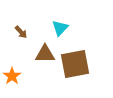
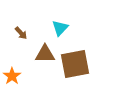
brown arrow: moved 1 px down
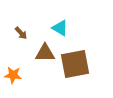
cyan triangle: rotated 42 degrees counterclockwise
brown triangle: moved 1 px up
orange star: moved 1 px right, 1 px up; rotated 30 degrees counterclockwise
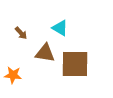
brown triangle: rotated 10 degrees clockwise
brown square: rotated 12 degrees clockwise
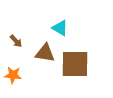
brown arrow: moved 5 px left, 8 px down
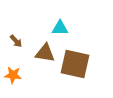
cyan triangle: rotated 30 degrees counterclockwise
brown square: rotated 12 degrees clockwise
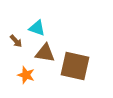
cyan triangle: moved 23 px left; rotated 18 degrees clockwise
brown square: moved 2 px down
orange star: moved 13 px right; rotated 12 degrees clockwise
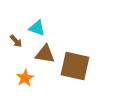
brown triangle: moved 1 px down
orange star: moved 1 px left, 3 px down; rotated 24 degrees clockwise
